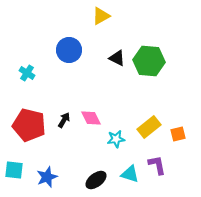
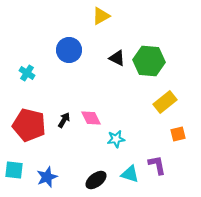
yellow rectangle: moved 16 px right, 25 px up
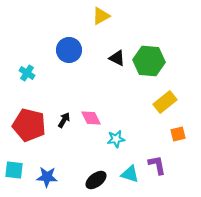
blue star: rotated 25 degrees clockwise
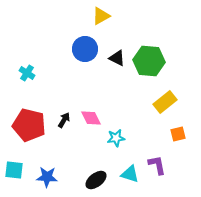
blue circle: moved 16 px right, 1 px up
cyan star: moved 1 px up
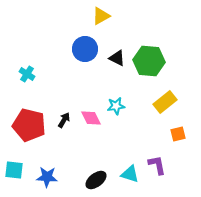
cyan cross: moved 1 px down
cyan star: moved 32 px up
